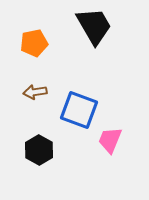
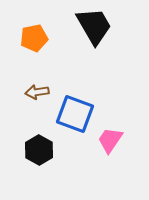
orange pentagon: moved 5 px up
brown arrow: moved 2 px right
blue square: moved 4 px left, 4 px down
pink trapezoid: rotated 12 degrees clockwise
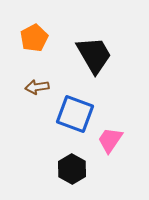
black trapezoid: moved 29 px down
orange pentagon: rotated 16 degrees counterclockwise
brown arrow: moved 5 px up
black hexagon: moved 33 px right, 19 px down
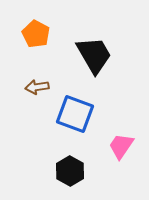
orange pentagon: moved 2 px right, 4 px up; rotated 16 degrees counterclockwise
pink trapezoid: moved 11 px right, 6 px down
black hexagon: moved 2 px left, 2 px down
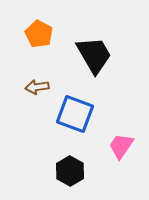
orange pentagon: moved 3 px right
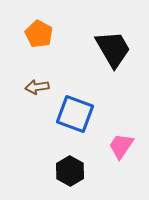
black trapezoid: moved 19 px right, 6 px up
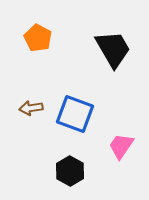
orange pentagon: moved 1 px left, 4 px down
brown arrow: moved 6 px left, 21 px down
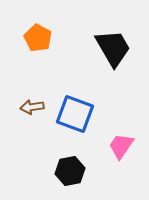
black trapezoid: moved 1 px up
brown arrow: moved 1 px right, 1 px up
black hexagon: rotated 20 degrees clockwise
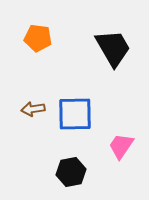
orange pentagon: rotated 20 degrees counterclockwise
brown arrow: moved 1 px right, 2 px down
blue square: rotated 21 degrees counterclockwise
black hexagon: moved 1 px right, 1 px down
